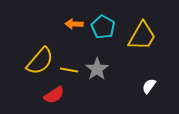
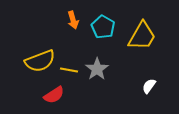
orange arrow: moved 1 px left, 4 px up; rotated 108 degrees counterclockwise
yellow semicircle: rotated 28 degrees clockwise
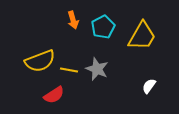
cyan pentagon: rotated 15 degrees clockwise
gray star: rotated 15 degrees counterclockwise
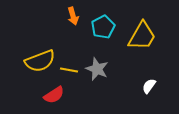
orange arrow: moved 4 px up
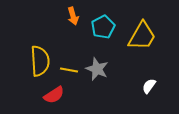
yellow semicircle: rotated 72 degrees counterclockwise
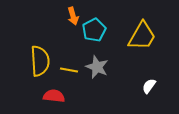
cyan pentagon: moved 9 px left, 3 px down
gray star: moved 2 px up
red semicircle: moved 1 px down; rotated 140 degrees counterclockwise
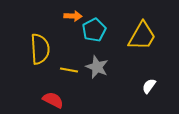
orange arrow: rotated 72 degrees counterclockwise
yellow semicircle: moved 12 px up
red semicircle: moved 1 px left, 4 px down; rotated 20 degrees clockwise
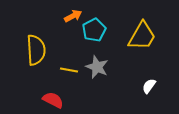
orange arrow: rotated 30 degrees counterclockwise
yellow semicircle: moved 4 px left, 1 px down
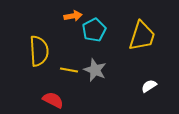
orange arrow: rotated 18 degrees clockwise
yellow trapezoid: rotated 12 degrees counterclockwise
yellow semicircle: moved 3 px right, 1 px down
gray star: moved 2 px left, 3 px down
white semicircle: rotated 21 degrees clockwise
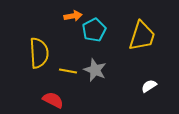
yellow semicircle: moved 2 px down
yellow line: moved 1 px left, 1 px down
